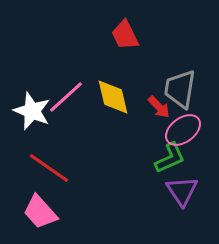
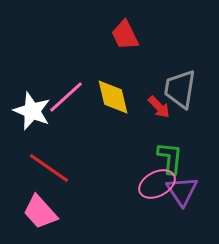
pink ellipse: moved 26 px left, 54 px down; rotated 9 degrees clockwise
green L-shape: rotated 60 degrees counterclockwise
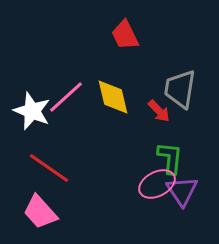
red arrow: moved 4 px down
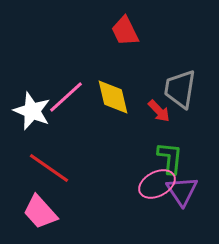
red trapezoid: moved 4 px up
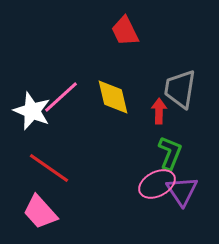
pink line: moved 5 px left
red arrow: rotated 135 degrees counterclockwise
green L-shape: moved 5 px up; rotated 16 degrees clockwise
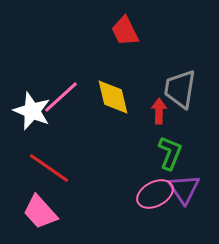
pink ellipse: moved 2 px left, 10 px down
purple triangle: moved 2 px right, 2 px up
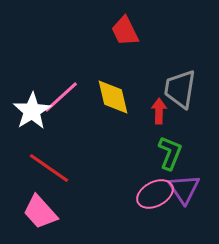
white star: rotated 18 degrees clockwise
